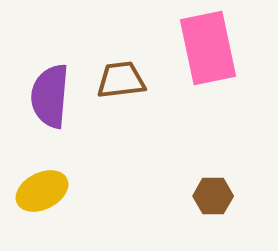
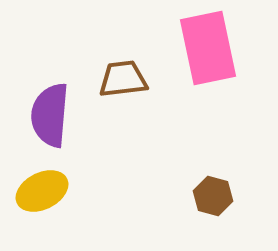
brown trapezoid: moved 2 px right, 1 px up
purple semicircle: moved 19 px down
brown hexagon: rotated 15 degrees clockwise
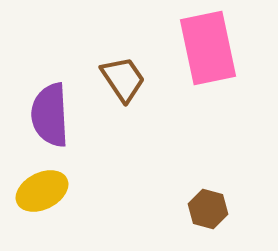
brown trapezoid: rotated 63 degrees clockwise
purple semicircle: rotated 8 degrees counterclockwise
brown hexagon: moved 5 px left, 13 px down
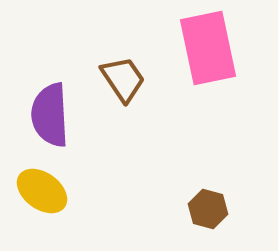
yellow ellipse: rotated 63 degrees clockwise
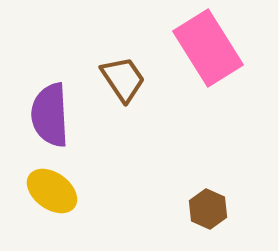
pink rectangle: rotated 20 degrees counterclockwise
yellow ellipse: moved 10 px right
brown hexagon: rotated 9 degrees clockwise
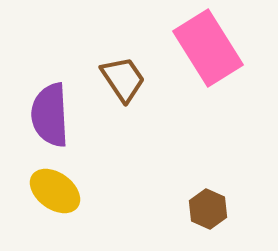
yellow ellipse: moved 3 px right
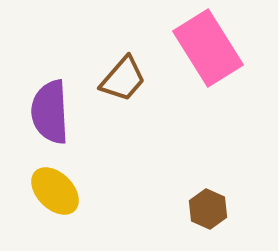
brown trapezoid: rotated 75 degrees clockwise
purple semicircle: moved 3 px up
yellow ellipse: rotated 9 degrees clockwise
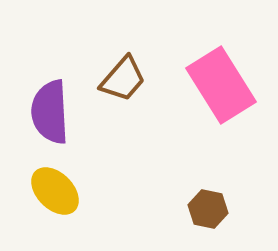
pink rectangle: moved 13 px right, 37 px down
brown hexagon: rotated 12 degrees counterclockwise
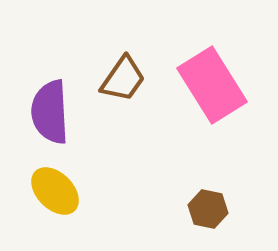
brown trapezoid: rotated 6 degrees counterclockwise
pink rectangle: moved 9 px left
